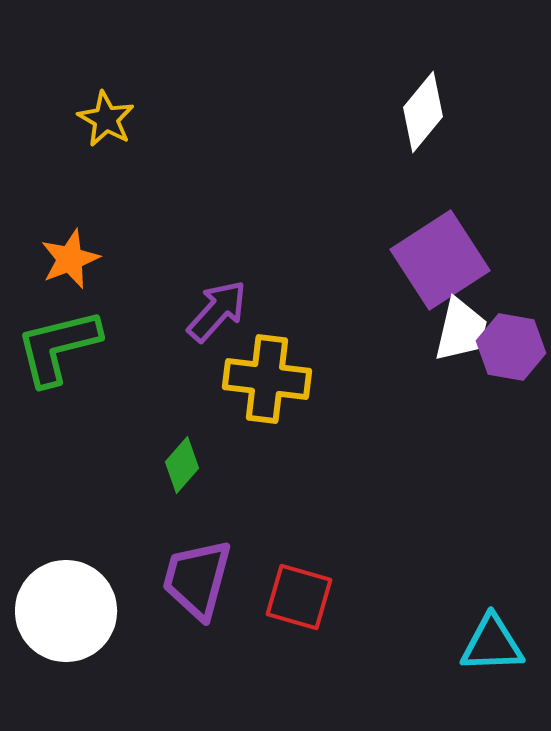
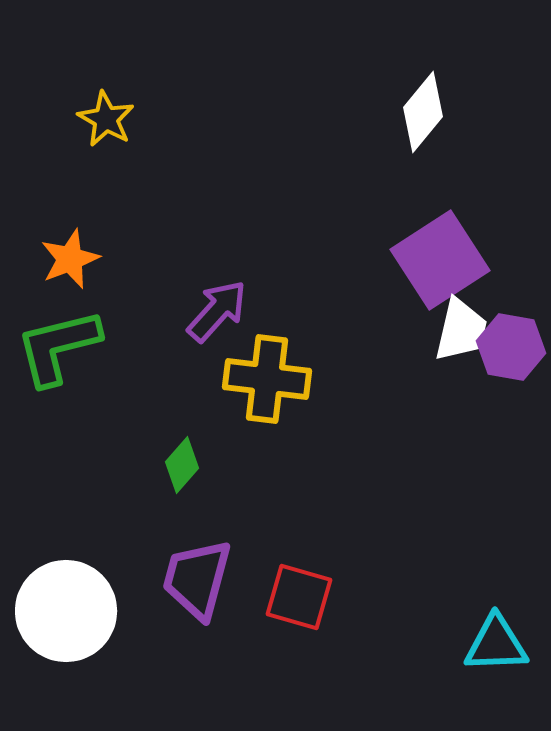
cyan triangle: moved 4 px right
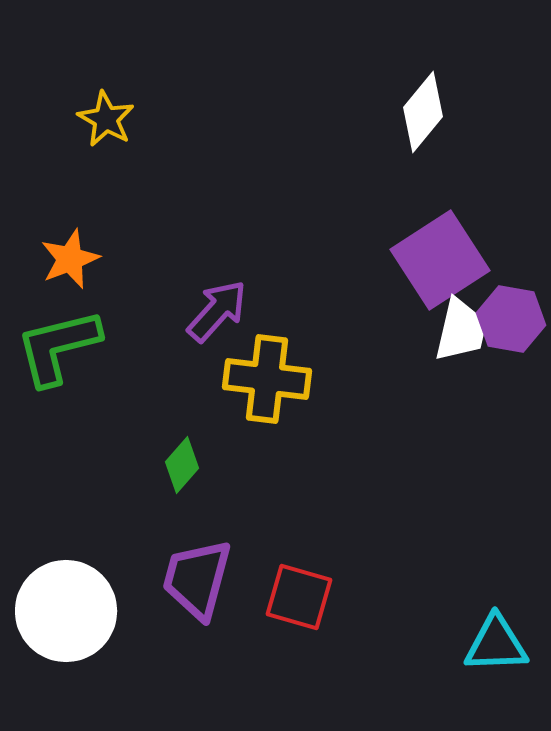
purple hexagon: moved 28 px up
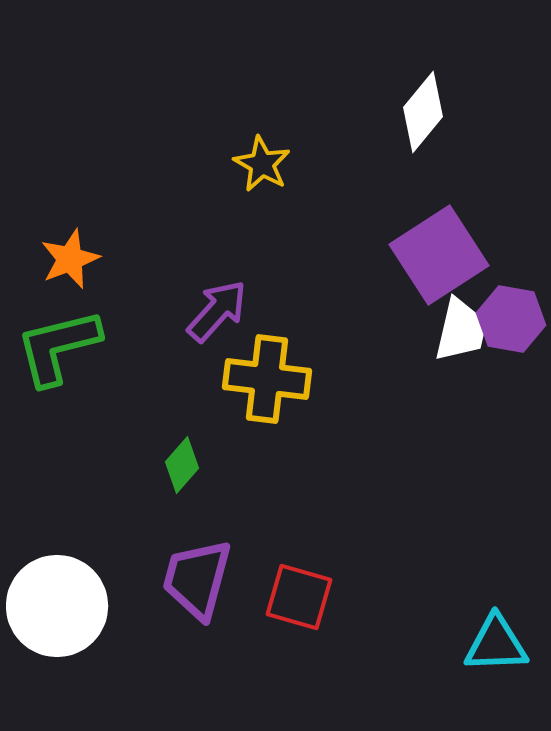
yellow star: moved 156 px right, 45 px down
purple square: moved 1 px left, 5 px up
white circle: moved 9 px left, 5 px up
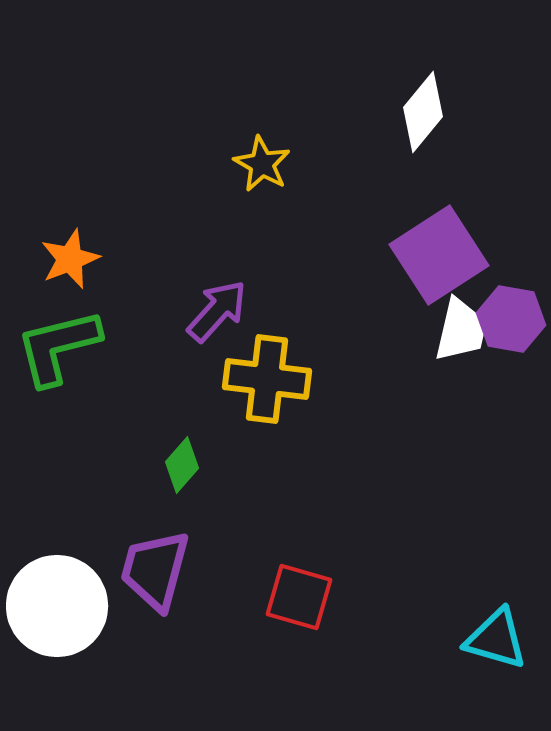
purple trapezoid: moved 42 px left, 9 px up
cyan triangle: moved 5 px up; rotated 18 degrees clockwise
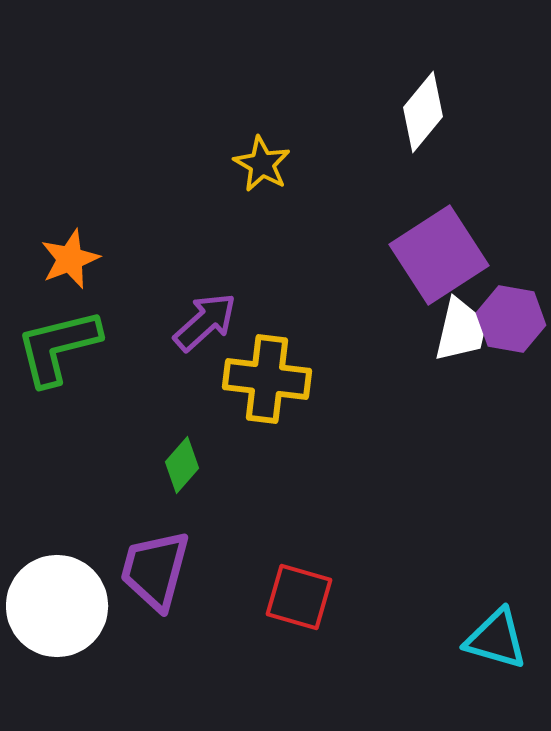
purple arrow: moved 12 px left, 11 px down; rotated 6 degrees clockwise
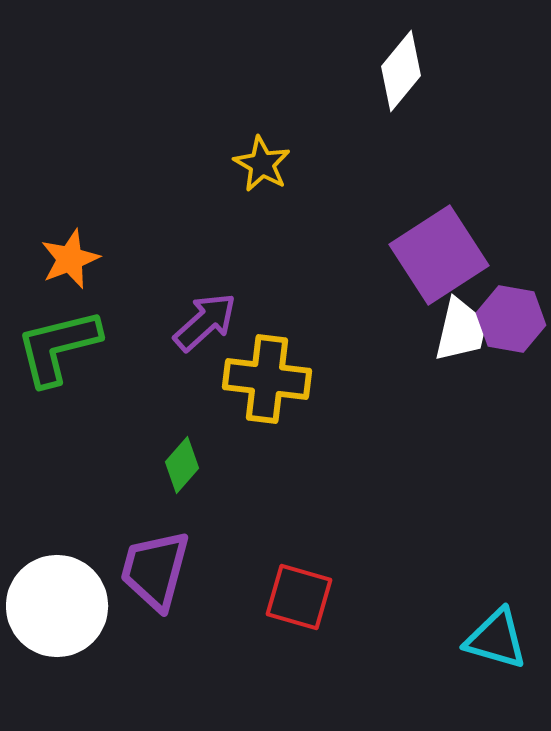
white diamond: moved 22 px left, 41 px up
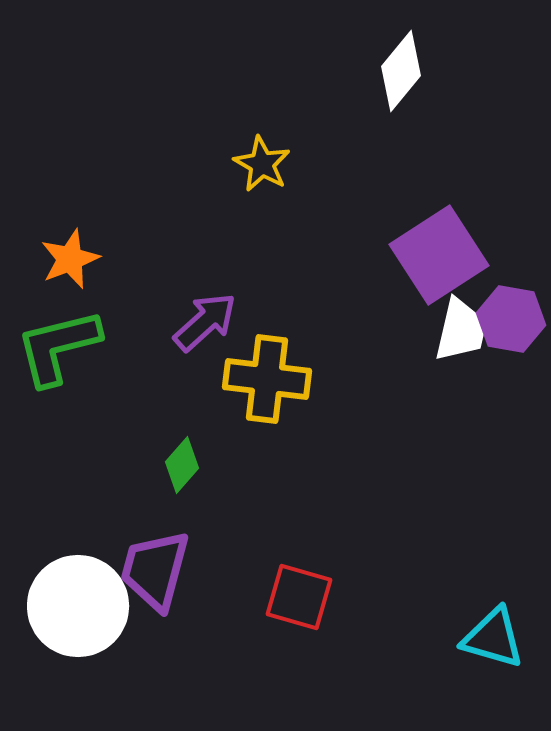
white circle: moved 21 px right
cyan triangle: moved 3 px left, 1 px up
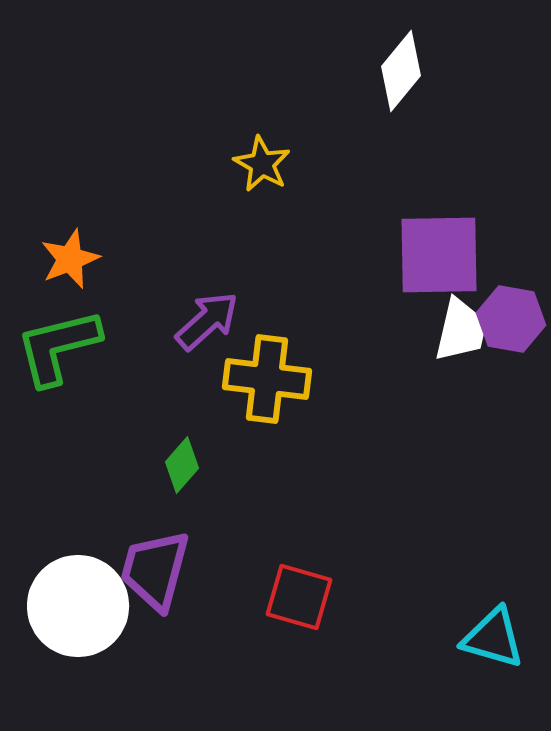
purple square: rotated 32 degrees clockwise
purple arrow: moved 2 px right, 1 px up
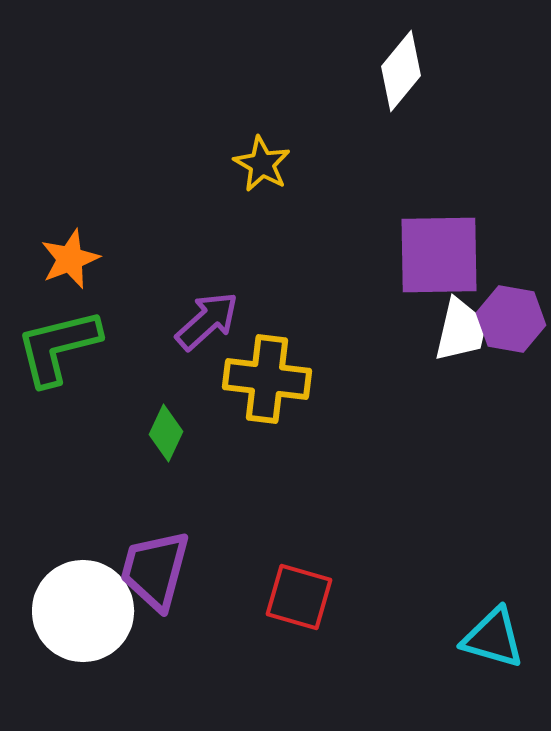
green diamond: moved 16 px left, 32 px up; rotated 16 degrees counterclockwise
white circle: moved 5 px right, 5 px down
